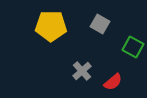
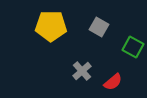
gray square: moved 1 px left, 3 px down
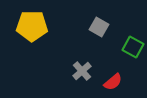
yellow pentagon: moved 19 px left
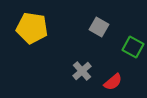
yellow pentagon: moved 2 px down; rotated 8 degrees clockwise
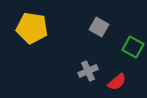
gray cross: moved 6 px right; rotated 18 degrees clockwise
red semicircle: moved 4 px right
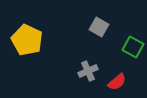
yellow pentagon: moved 5 px left, 12 px down; rotated 16 degrees clockwise
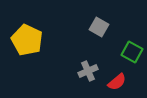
green square: moved 1 px left, 5 px down
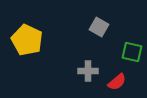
green square: rotated 15 degrees counterclockwise
gray cross: rotated 24 degrees clockwise
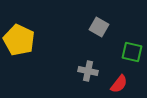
yellow pentagon: moved 8 px left
gray cross: rotated 12 degrees clockwise
red semicircle: moved 2 px right, 2 px down; rotated 12 degrees counterclockwise
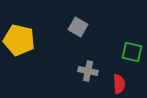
gray square: moved 21 px left
yellow pentagon: rotated 12 degrees counterclockwise
red semicircle: rotated 42 degrees counterclockwise
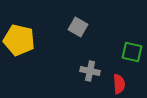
gray cross: moved 2 px right
